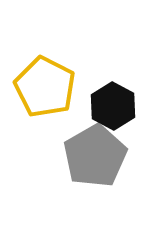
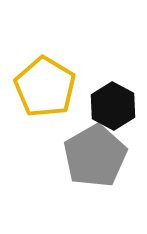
yellow pentagon: rotated 4 degrees clockwise
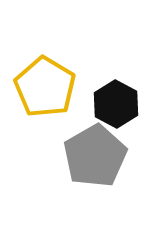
black hexagon: moved 3 px right, 2 px up
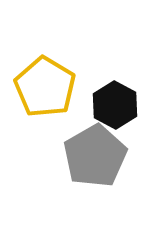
black hexagon: moved 1 px left, 1 px down
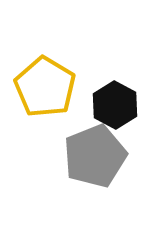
gray pentagon: rotated 8 degrees clockwise
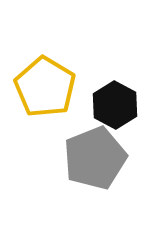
gray pentagon: moved 2 px down
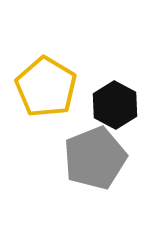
yellow pentagon: moved 1 px right
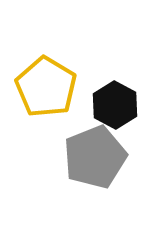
gray pentagon: moved 1 px up
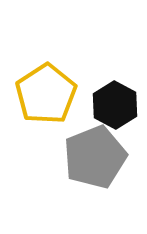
yellow pentagon: moved 7 px down; rotated 8 degrees clockwise
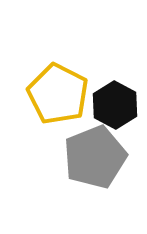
yellow pentagon: moved 12 px right; rotated 12 degrees counterclockwise
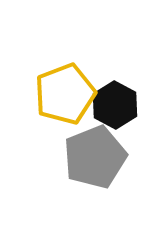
yellow pentagon: moved 7 px right; rotated 24 degrees clockwise
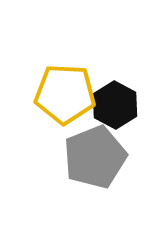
yellow pentagon: rotated 24 degrees clockwise
